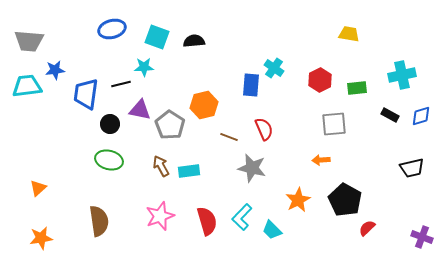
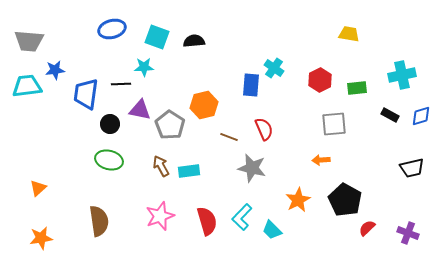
black line at (121, 84): rotated 12 degrees clockwise
purple cross at (422, 237): moved 14 px left, 4 px up
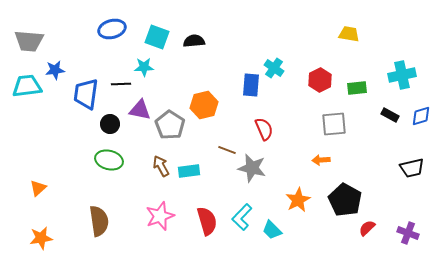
brown line at (229, 137): moved 2 px left, 13 px down
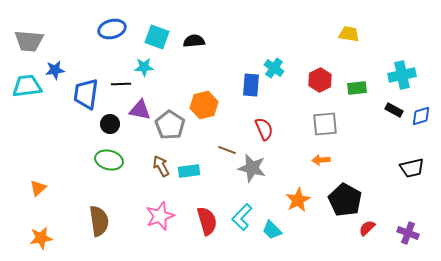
black rectangle at (390, 115): moved 4 px right, 5 px up
gray square at (334, 124): moved 9 px left
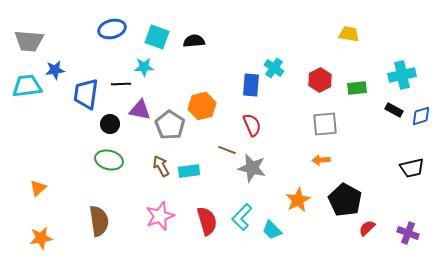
orange hexagon at (204, 105): moved 2 px left, 1 px down
red semicircle at (264, 129): moved 12 px left, 4 px up
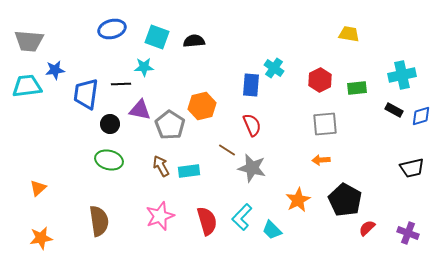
brown line at (227, 150): rotated 12 degrees clockwise
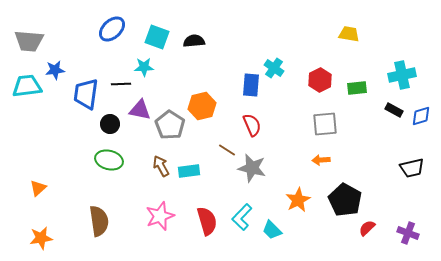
blue ellipse at (112, 29): rotated 28 degrees counterclockwise
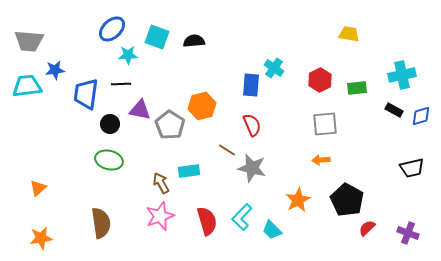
cyan star at (144, 67): moved 16 px left, 12 px up
brown arrow at (161, 166): moved 17 px down
black pentagon at (345, 200): moved 2 px right
brown semicircle at (99, 221): moved 2 px right, 2 px down
